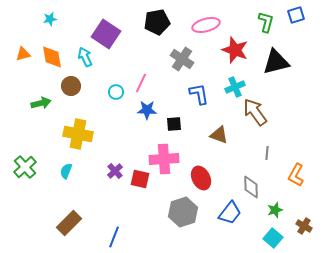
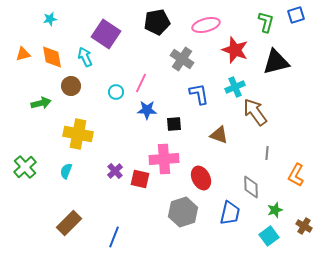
blue trapezoid: rotated 25 degrees counterclockwise
cyan square: moved 4 px left, 2 px up; rotated 12 degrees clockwise
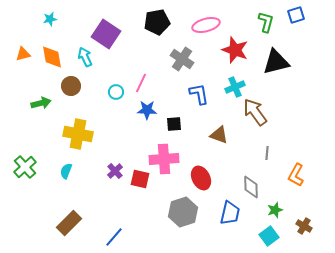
blue line: rotated 20 degrees clockwise
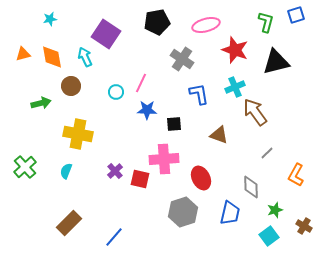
gray line: rotated 40 degrees clockwise
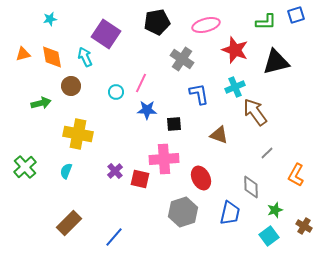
green L-shape: rotated 75 degrees clockwise
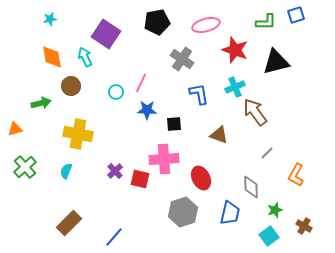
orange triangle: moved 8 px left, 75 px down
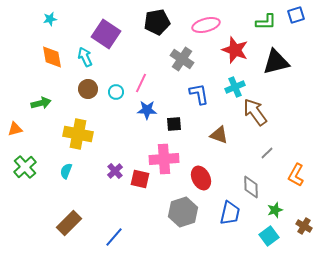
brown circle: moved 17 px right, 3 px down
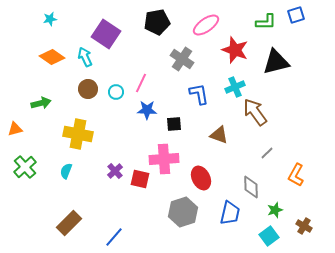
pink ellipse: rotated 20 degrees counterclockwise
orange diamond: rotated 45 degrees counterclockwise
